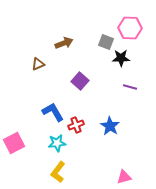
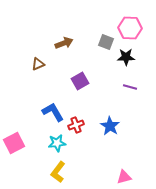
black star: moved 5 px right, 1 px up
purple square: rotated 18 degrees clockwise
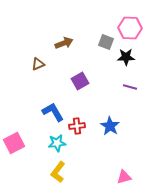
red cross: moved 1 px right, 1 px down; rotated 14 degrees clockwise
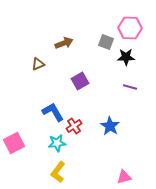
red cross: moved 3 px left; rotated 28 degrees counterclockwise
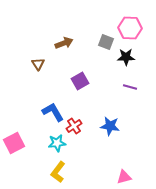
brown triangle: rotated 40 degrees counterclockwise
blue star: rotated 24 degrees counterclockwise
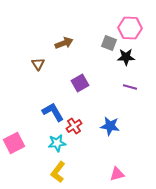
gray square: moved 3 px right, 1 px down
purple square: moved 2 px down
pink triangle: moved 7 px left, 3 px up
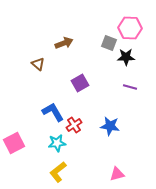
brown triangle: rotated 16 degrees counterclockwise
red cross: moved 1 px up
yellow L-shape: rotated 15 degrees clockwise
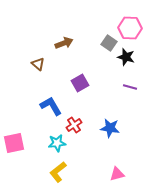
gray square: rotated 14 degrees clockwise
black star: rotated 18 degrees clockwise
blue L-shape: moved 2 px left, 6 px up
blue star: moved 2 px down
pink square: rotated 15 degrees clockwise
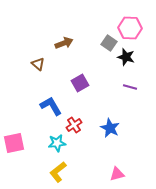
blue star: rotated 18 degrees clockwise
